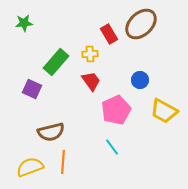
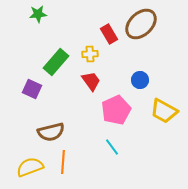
green star: moved 14 px right, 9 px up
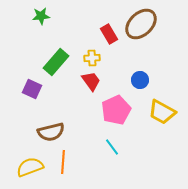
green star: moved 3 px right, 2 px down
yellow cross: moved 2 px right, 4 px down
yellow trapezoid: moved 2 px left, 1 px down
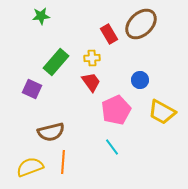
red trapezoid: moved 1 px down
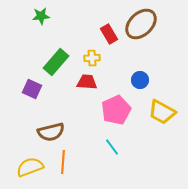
red trapezoid: moved 4 px left; rotated 50 degrees counterclockwise
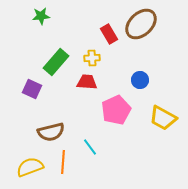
yellow trapezoid: moved 1 px right, 6 px down
cyan line: moved 22 px left
